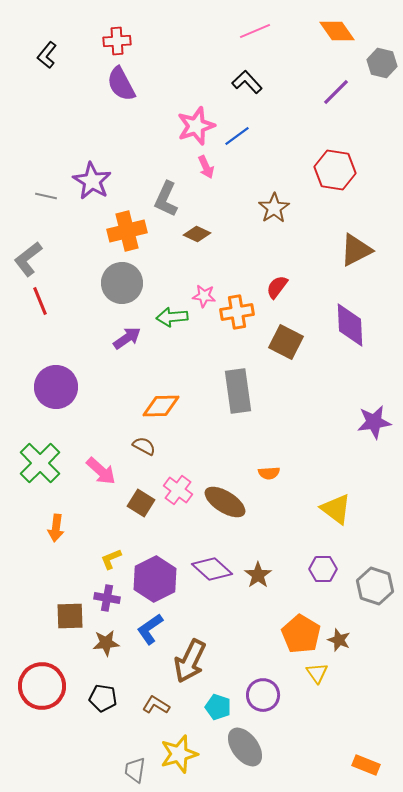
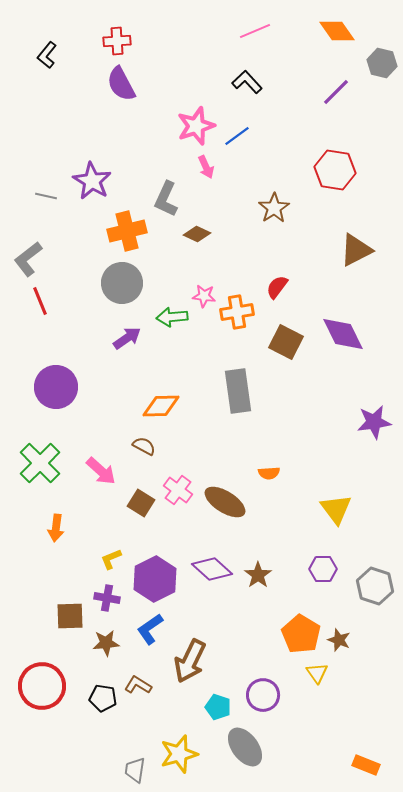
purple diamond at (350, 325): moved 7 px left, 9 px down; rotated 24 degrees counterclockwise
yellow triangle at (336, 509): rotated 16 degrees clockwise
brown L-shape at (156, 705): moved 18 px left, 20 px up
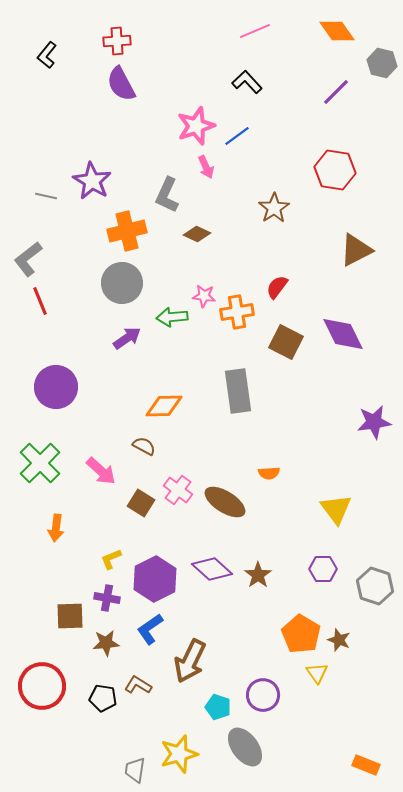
gray L-shape at (166, 199): moved 1 px right, 4 px up
orange diamond at (161, 406): moved 3 px right
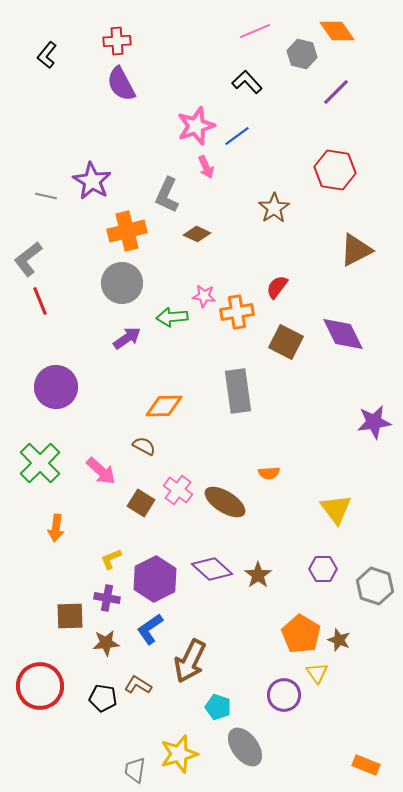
gray hexagon at (382, 63): moved 80 px left, 9 px up
red circle at (42, 686): moved 2 px left
purple circle at (263, 695): moved 21 px right
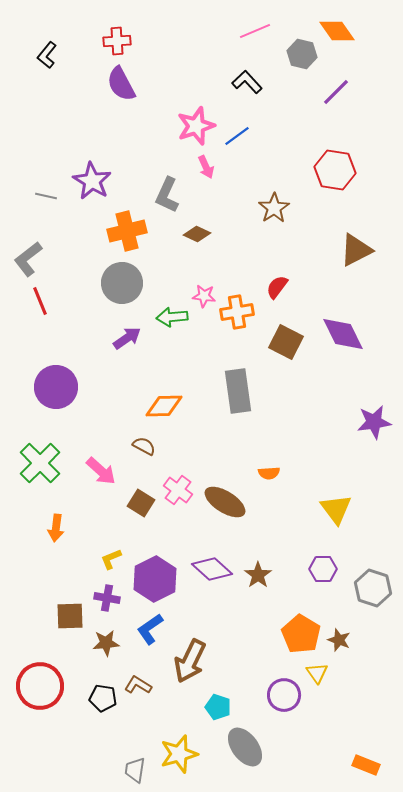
gray hexagon at (375, 586): moved 2 px left, 2 px down
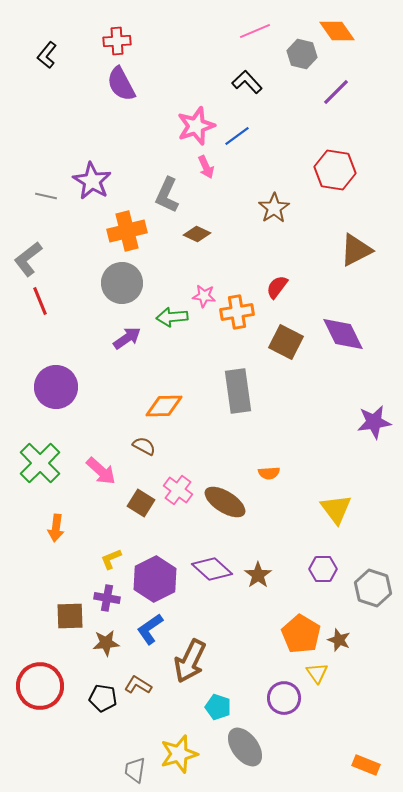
purple circle at (284, 695): moved 3 px down
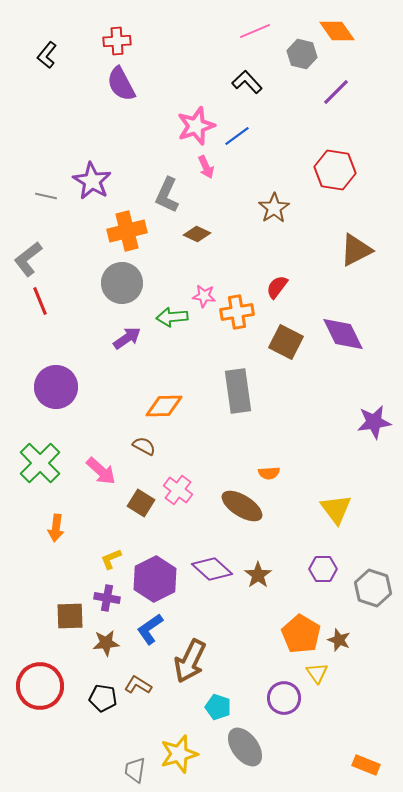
brown ellipse at (225, 502): moved 17 px right, 4 px down
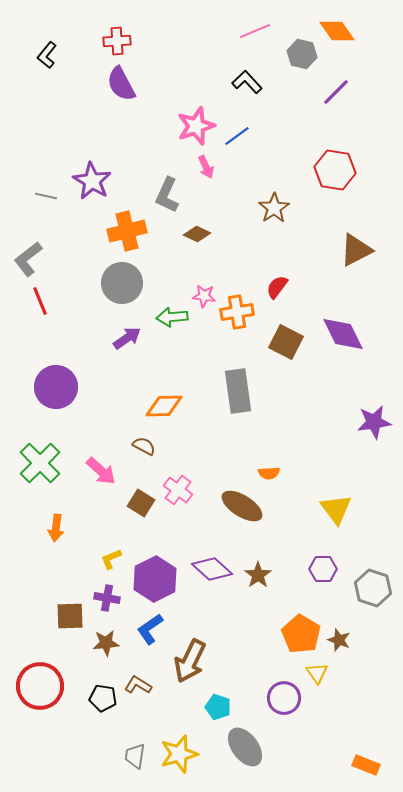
gray trapezoid at (135, 770): moved 14 px up
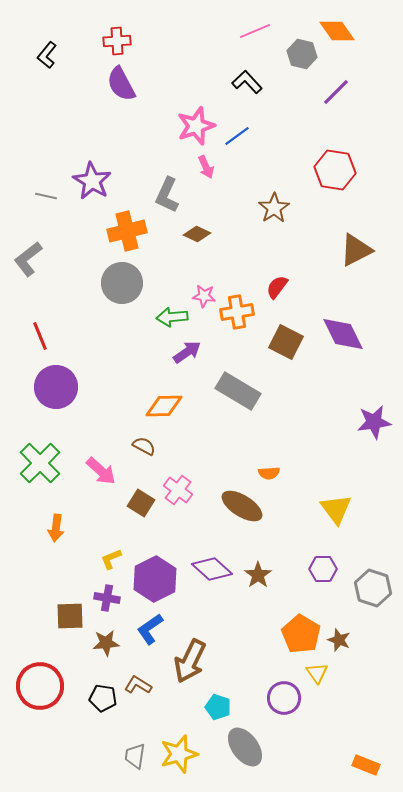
red line at (40, 301): moved 35 px down
purple arrow at (127, 338): moved 60 px right, 14 px down
gray rectangle at (238, 391): rotated 51 degrees counterclockwise
